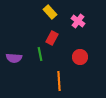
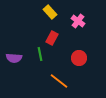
red circle: moved 1 px left, 1 px down
orange line: rotated 48 degrees counterclockwise
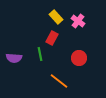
yellow rectangle: moved 6 px right, 5 px down
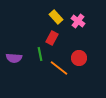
orange line: moved 13 px up
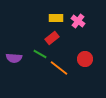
yellow rectangle: moved 1 px down; rotated 48 degrees counterclockwise
red rectangle: rotated 24 degrees clockwise
green line: rotated 48 degrees counterclockwise
red circle: moved 6 px right, 1 px down
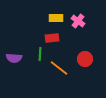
red rectangle: rotated 32 degrees clockwise
green line: rotated 64 degrees clockwise
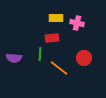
pink cross: moved 1 px left, 2 px down; rotated 24 degrees counterclockwise
red circle: moved 1 px left, 1 px up
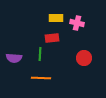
orange line: moved 18 px left, 10 px down; rotated 36 degrees counterclockwise
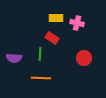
red rectangle: rotated 40 degrees clockwise
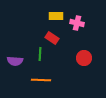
yellow rectangle: moved 2 px up
purple semicircle: moved 1 px right, 3 px down
orange line: moved 2 px down
